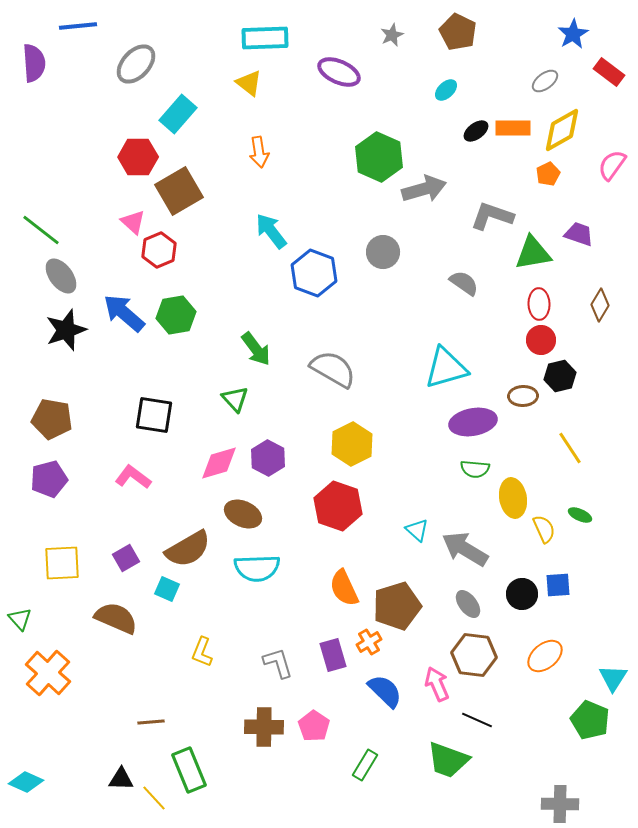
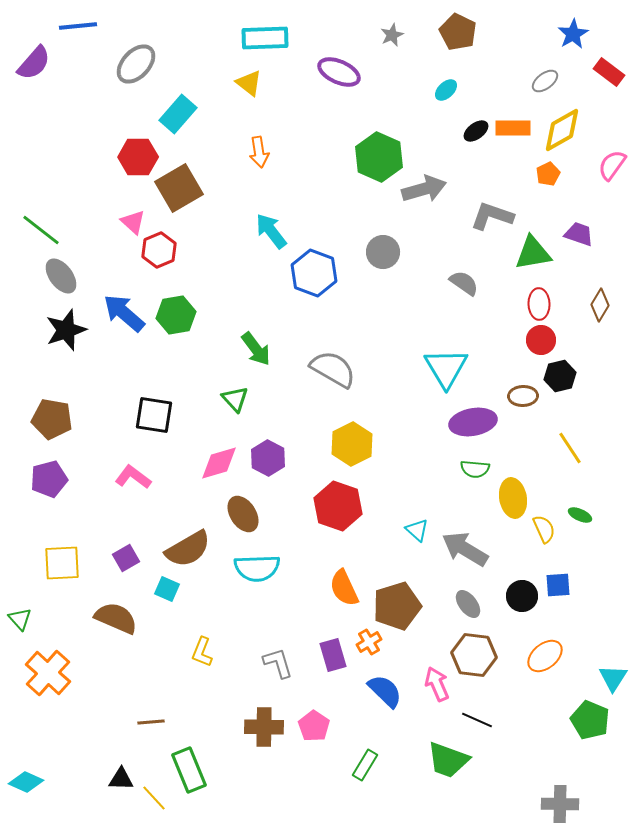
purple semicircle at (34, 63): rotated 45 degrees clockwise
brown square at (179, 191): moved 3 px up
cyan triangle at (446, 368): rotated 45 degrees counterclockwise
brown ellipse at (243, 514): rotated 33 degrees clockwise
black circle at (522, 594): moved 2 px down
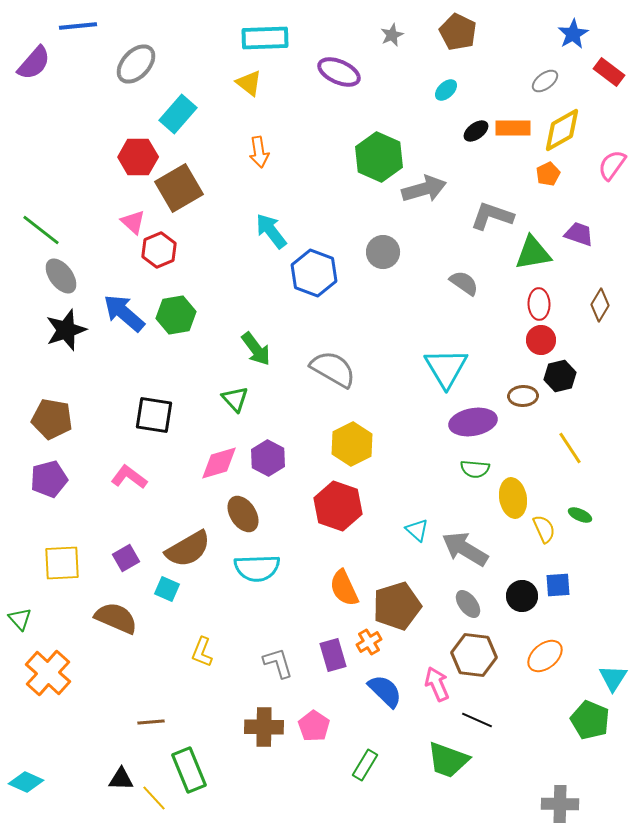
pink L-shape at (133, 477): moved 4 px left
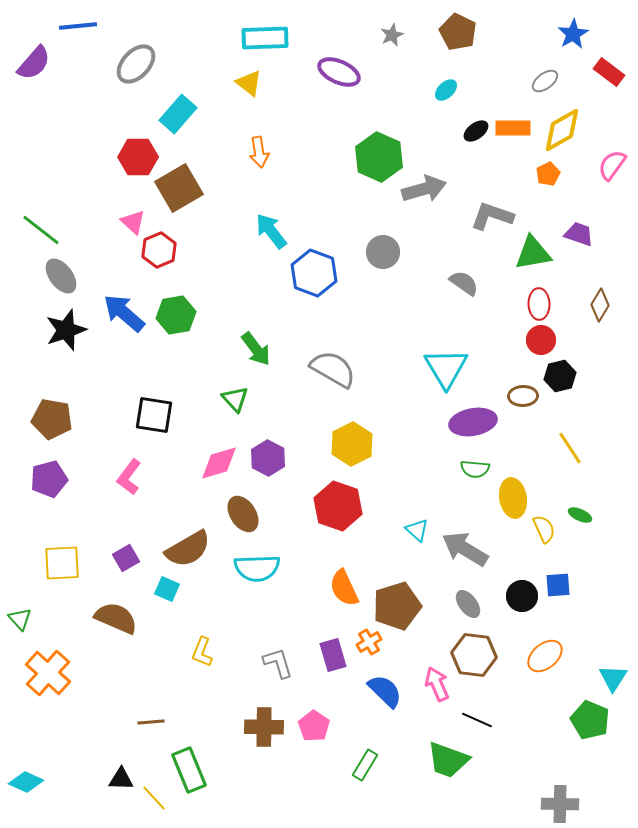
pink L-shape at (129, 477): rotated 90 degrees counterclockwise
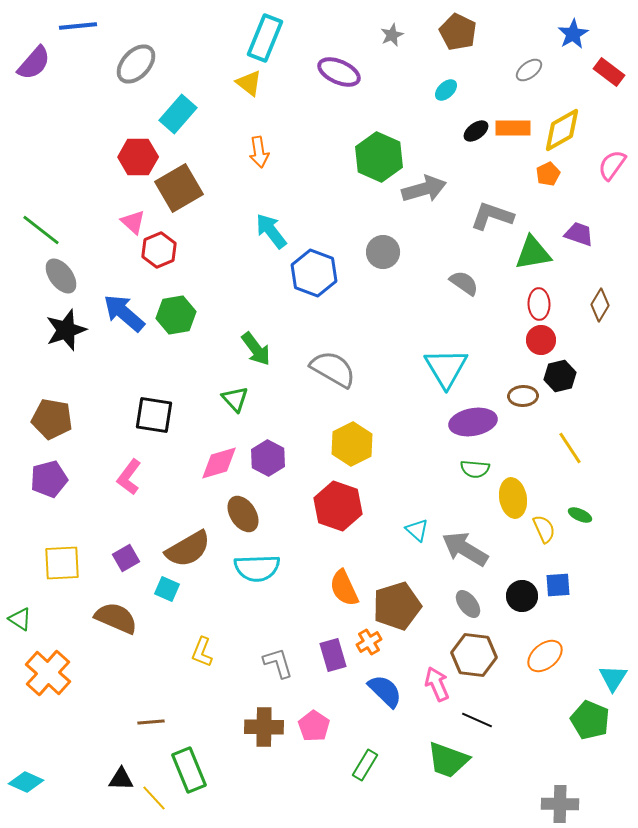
cyan rectangle at (265, 38): rotated 66 degrees counterclockwise
gray ellipse at (545, 81): moved 16 px left, 11 px up
green triangle at (20, 619): rotated 15 degrees counterclockwise
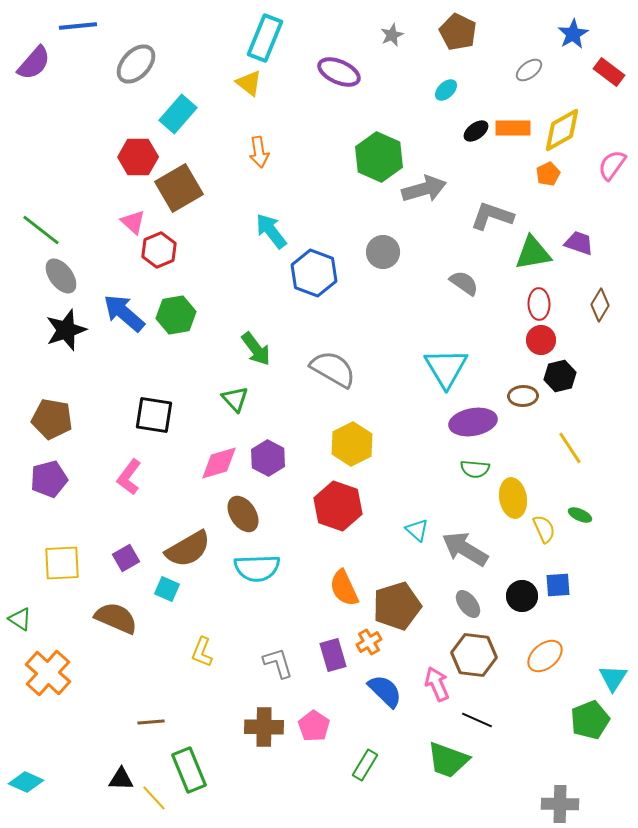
purple trapezoid at (579, 234): moved 9 px down
green pentagon at (590, 720): rotated 27 degrees clockwise
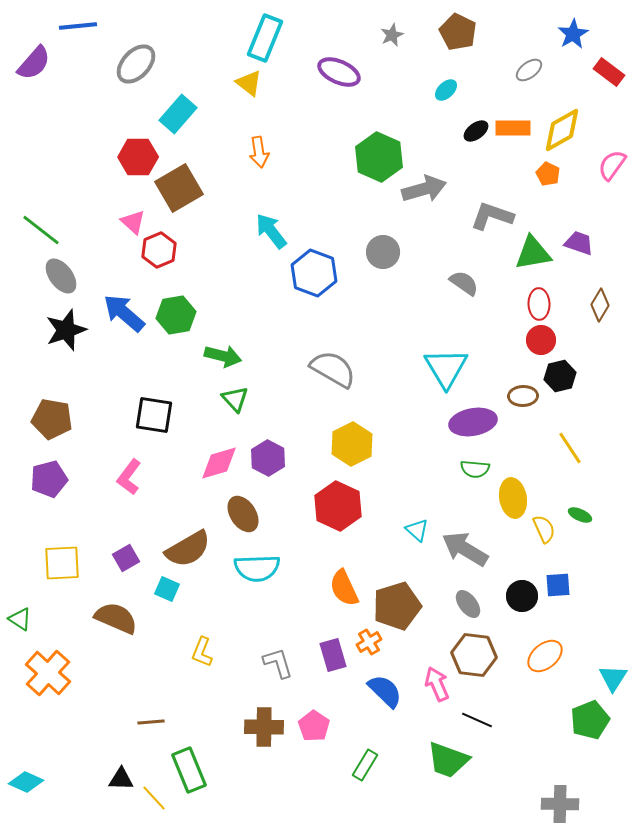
orange pentagon at (548, 174): rotated 20 degrees counterclockwise
green arrow at (256, 349): moved 33 px left, 7 px down; rotated 39 degrees counterclockwise
red hexagon at (338, 506): rotated 6 degrees clockwise
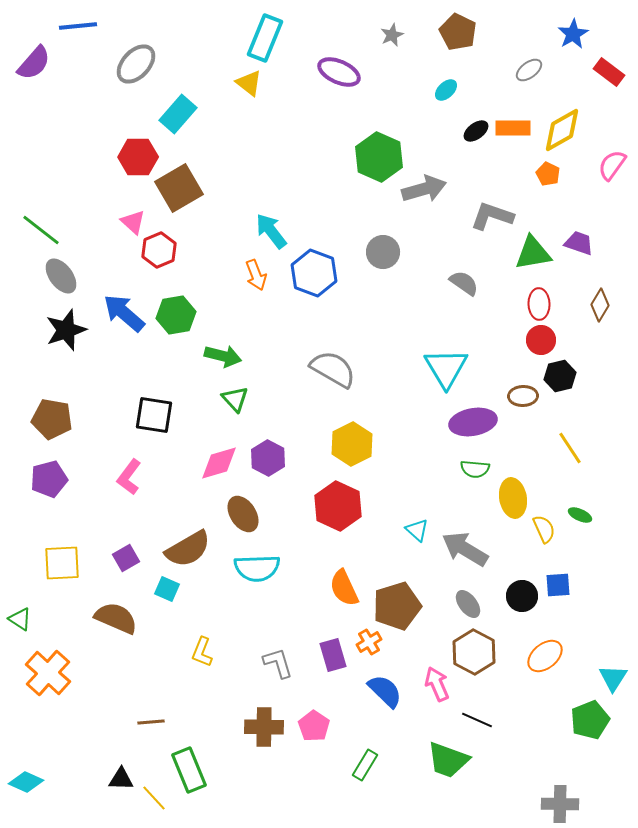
orange arrow at (259, 152): moved 3 px left, 123 px down; rotated 12 degrees counterclockwise
brown hexagon at (474, 655): moved 3 px up; rotated 21 degrees clockwise
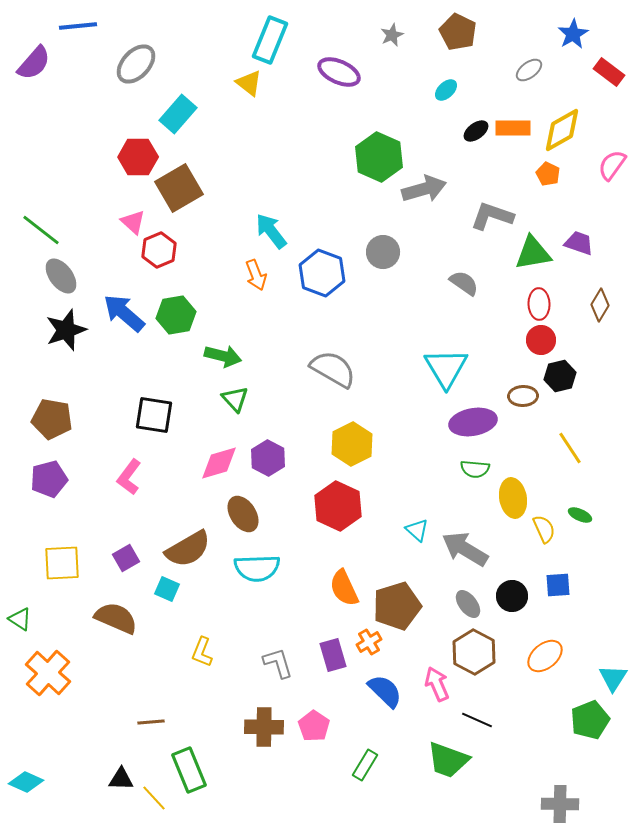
cyan rectangle at (265, 38): moved 5 px right, 2 px down
blue hexagon at (314, 273): moved 8 px right
black circle at (522, 596): moved 10 px left
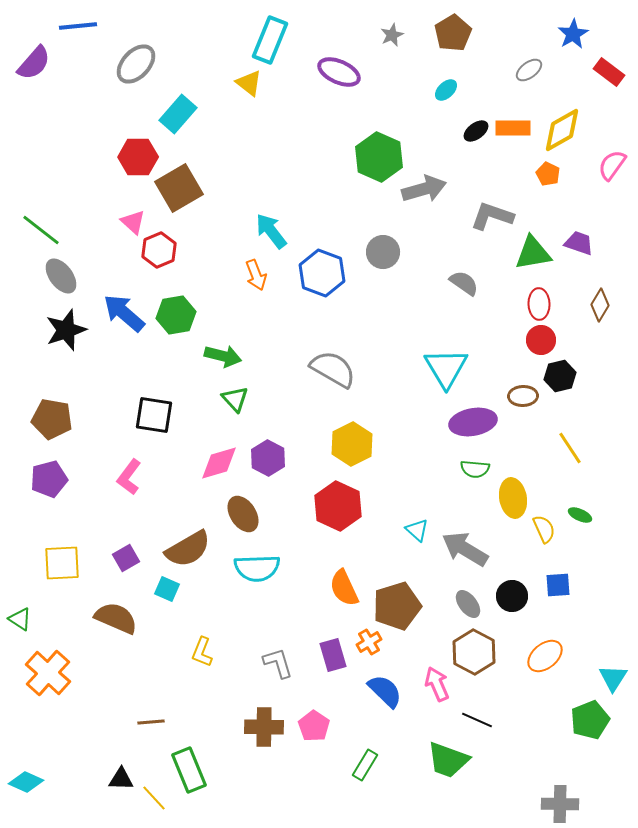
brown pentagon at (458, 32): moved 5 px left, 1 px down; rotated 15 degrees clockwise
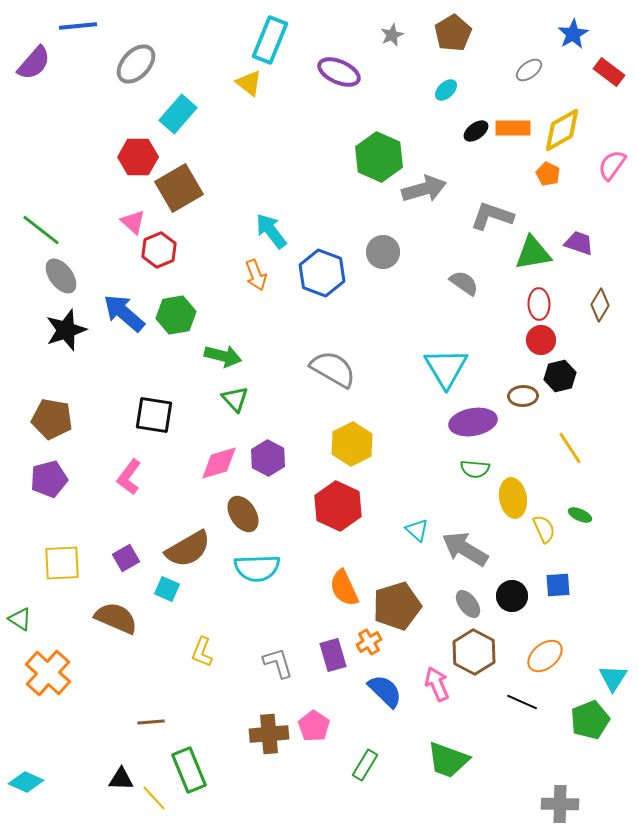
black line at (477, 720): moved 45 px right, 18 px up
brown cross at (264, 727): moved 5 px right, 7 px down; rotated 6 degrees counterclockwise
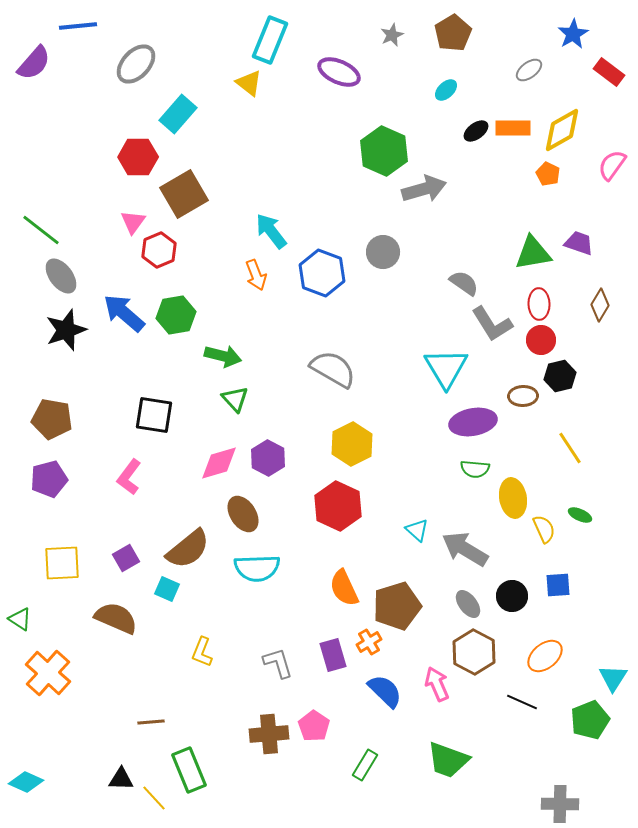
green hexagon at (379, 157): moved 5 px right, 6 px up
brown square at (179, 188): moved 5 px right, 6 px down
gray L-shape at (492, 216): moved 108 px down; rotated 141 degrees counterclockwise
pink triangle at (133, 222): rotated 24 degrees clockwise
brown semicircle at (188, 549): rotated 9 degrees counterclockwise
